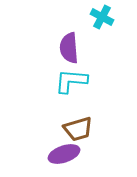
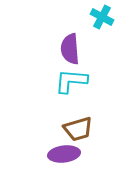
purple semicircle: moved 1 px right, 1 px down
purple ellipse: rotated 12 degrees clockwise
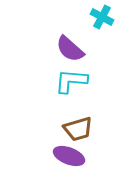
purple semicircle: rotated 44 degrees counterclockwise
purple ellipse: moved 5 px right, 2 px down; rotated 28 degrees clockwise
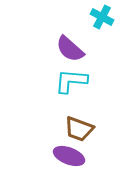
brown trapezoid: moved 1 px right; rotated 36 degrees clockwise
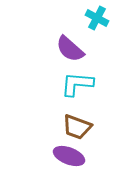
cyan cross: moved 5 px left, 1 px down
cyan L-shape: moved 6 px right, 3 px down
brown trapezoid: moved 2 px left, 2 px up
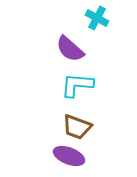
cyan L-shape: moved 1 px down
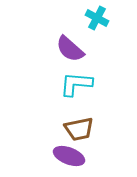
cyan L-shape: moved 1 px left, 1 px up
brown trapezoid: moved 2 px right, 2 px down; rotated 32 degrees counterclockwise
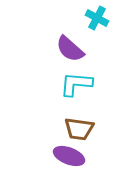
brown trapezoid: rotated 20 degrees clockwise
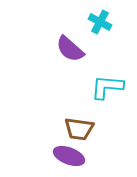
cyan cross: moved 3 px right, 4 px down
cyan L-shape: moved 31 px right, 3 px down
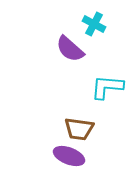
cyan cross: moved 6 px left, 2 px down
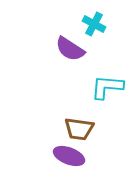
purple semicircle: rotated 8 degrees counterclockwise
